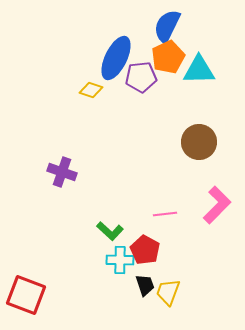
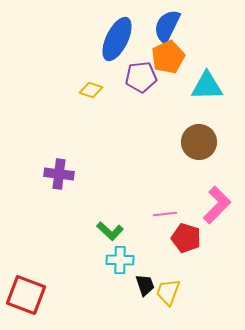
blue ellipse: moved 1 px right, 19 px up
cyan triangle: moved 8 px right, 16 px down
purple cross: moved 3 px left, 2 px down; rotated 12 degrees counterclockwise
red pentagon: moved 41 px right, 12 px up; rotated 12 degrees counterclockwise
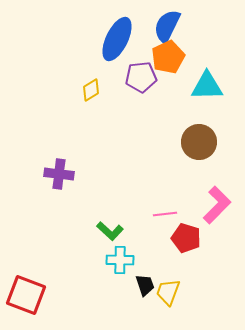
yellow diamond: rotated 50 degrees counterclockwise
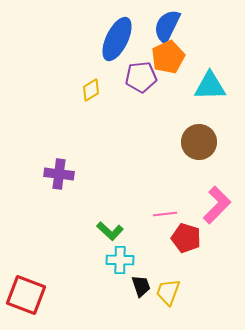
cyan triangle: moved 3 px right
black trapezoid: moved 4 px left, 1 px down
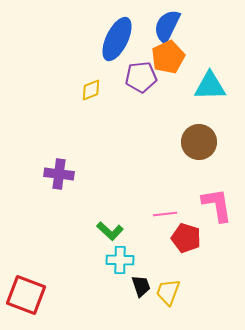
yellow diamond: rotated 10 degrees clockwise
pink L-shape: rotated 54 degrees counterclockwise
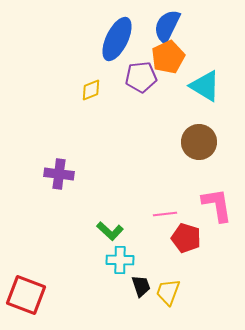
cyan triangle: moved 5 px left; rotated 32 degrees clockwise
